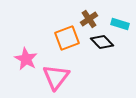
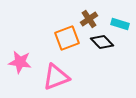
pink star: moved 6 px left, 3 px down; rotated 20 degrees counterclockwise
pink triangle: rotated 32 degrees clockwise
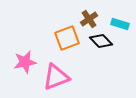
black diamond: moved 1 px left, 1 px up
pink star: moved 5 px right; rotated 20 degrees counterclockwise
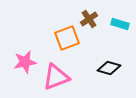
black diamond: moved 8 px right, 27 px down; rotated 30 degrees counterclockwise
